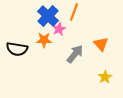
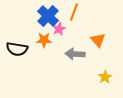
orange triangle: moved 3 px left, 4 px up
gray arrow: rotated 126 degrees counterclockwise
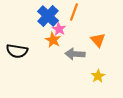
pink star: rotated 16 degrees counterclockwise
orange star: moved 9 px right; rotated 28 degrees clockwise
black semicircle: moved 2 px down
yellow star: moved 7 px left, 1 px up
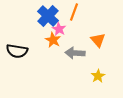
gray arrow: moved 1 px up
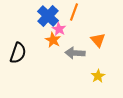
black semicircle: moved 1 px right, 2 px down; rotated 80 degrees counterclockwise
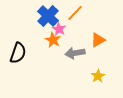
orange line: moved 1 px right, 1 px down; rotated 24 degrees clockwise
orange triangle: rotated 42 degrees clockwise
gray arrow: rotated 12 degrees counterclockwise
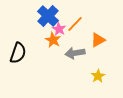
orange line: moved 11 px down
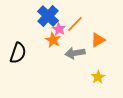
yellow star: moved 1 px down
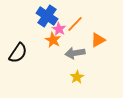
blue cross: moved 1 px left; rotated 10 degrees counterclockwise
black semicircle: rotated 15 degrees clockwise
yellow star: moved 21 px left
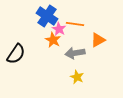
orange line: rotated 54 degrees clockwise
black semicircle: moved 2 px left, 1 px down
yellow star: rotated 16 degrees counterclockwise
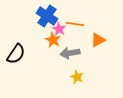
gray arrow: moved 5 px left
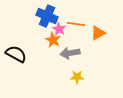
blue cross: rotated 10 degrees counterclockwise
orange line: moved 1 px right
orange triangle: moved 7 px up
black semicircle: rotated 95 degrees counterclockwise
yellow star: rotated 24 degrees counterclockwise
